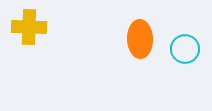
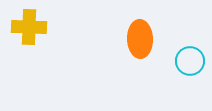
cyan circle: moved 5 px right, 12 px down
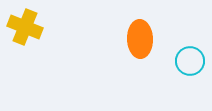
yellow cross: moved 4 px left; rotated 20 degrees clockwise
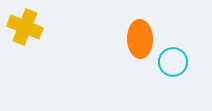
cyan circle: moved 17 px left, 1 px down
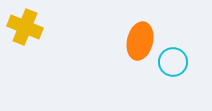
orange ellipse: moved 2 px down; rotated 15 degrees clockwise
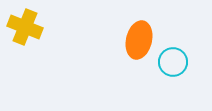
orange ellipse: moved 1 px left, 1 px up
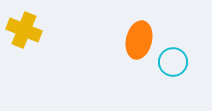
yellow cross: moved 1 px left, 3 px down
